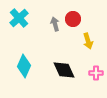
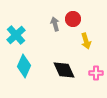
cyan cross: moved 3 px left, 17 px down
yellow arrow: moved 2 px left
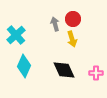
yellow arrow: moved 14 px left, 2 px up
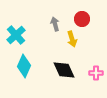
red circle: moved 9 px right
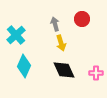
yellow arrow: moved 11 px left, 4 px down
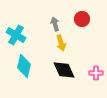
cyan cross: rotated 18 degrees counterclockwise
cyan diamond: rotated 10 degrees counterclockwise
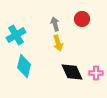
cyan cross: rotated 30 degrees clockwise
yellow arrow: moved 3 px left
black diamond: moved 8 px right, 2 px down
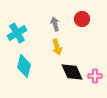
cyan cross: moved 1 px right, 2 px up
yellow arrow: moved 1 px left, 4 px down
pink cross: moved 1 px left, 3 px down
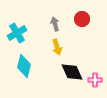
pink cross: moved 4 px down
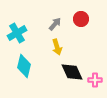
red circle: moved 1 px left
gray arrow: rotated 56 degrees clockwise
